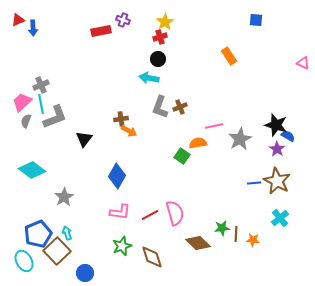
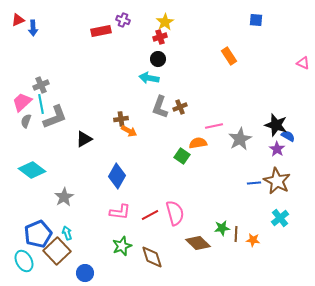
black triangle at (84, 139): rotated 24 degrees clockwise
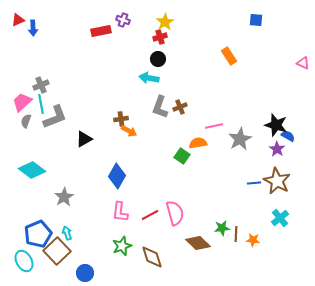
pink L-shape at (120, 212): rotated 90 degrees clockwise
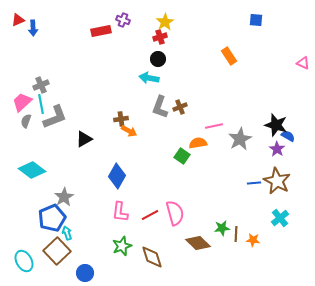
blue pentagon at (38, 234): moved 14 px right, 16 px up
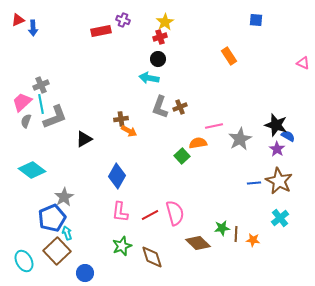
green square at (182, 156): rotated 14 degrees clockwise
brown star at (277, 181): moved 2 px right
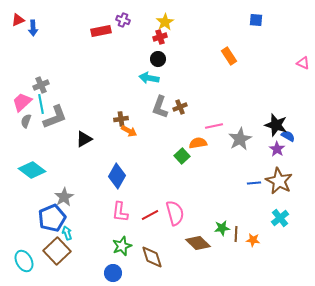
blue circle at (85, 273): moved 28 px right
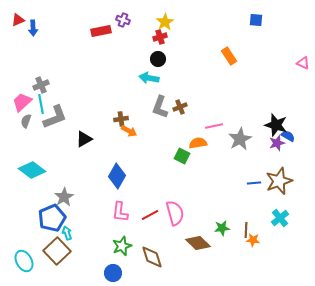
purple star at (277, 149): moved 6 px up; rotated 21 degrees clockwise
green square at (182, 156): rotated 21 degrees counterclockwise
brown star at (279, 181): rotated 24 degrees clockwise
brown line at (236, 234): moved 10 px right, 4 px up
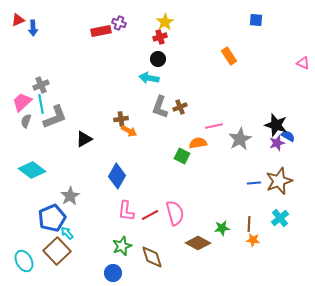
purple cross at (123, 20): moved 4 px left, 3 px down
gray star at (64, 197): moved 6 px right, 1 px up
pink L-shape at (120, 212): moved 6 px right, 1 px up
brown line at (246, 230): moved 3 px right, 6 px up
cyan arrow at (67, 233): rotated 24 degrees counterclockwise
brown diamond at (198, 243): rotated 15 degrees counterclockwise
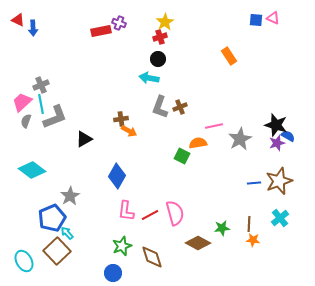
red triangle at (18, 20): rotated 48 degrees clockwise
pink triangle at (303, 63): moved 30 px left, 45 px up
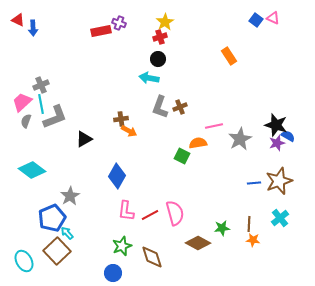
blue square at (256, 20): rotated 32 degrees clockwise
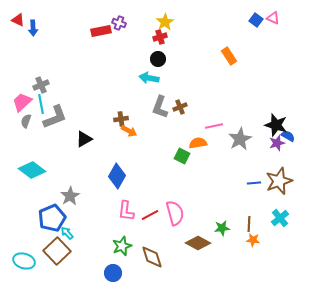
cyan ellipse at (24, 261): rotated 45 degrees counterclockwise
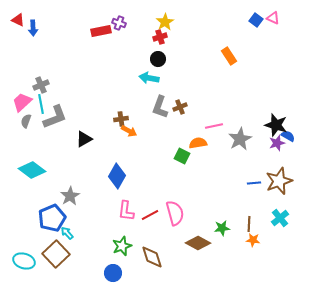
brown square at (57, 251): moved 1 px left, 3 px down
